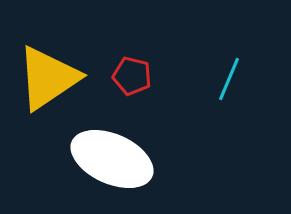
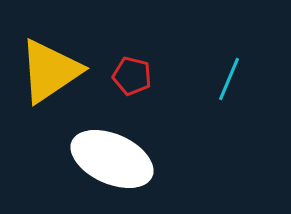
yellow triangle: moved 2 px right, 7 px up
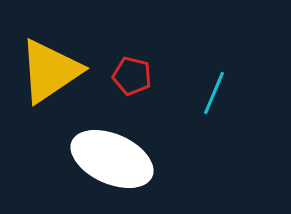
cyan line: moved 15 px left, 14 px down
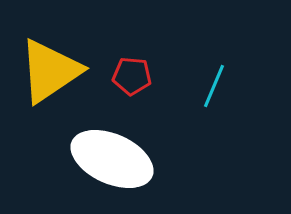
red pentagon: rotated 9 degrees counterclockwise
cyan line: moved 7 px up
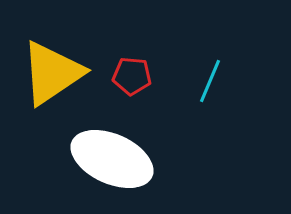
yellow triangle: moved 2 px right, 2 px down
cyan line: moved 4 px left, 5 px up
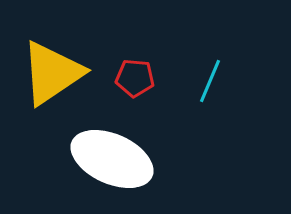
red pentagon: moved 3 px right, 2 px down
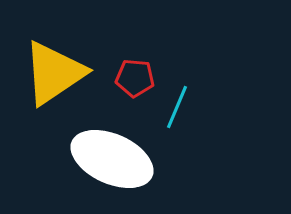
yellow triangle: moved 2 px right
cyan line: moved 33 px left, 26 px down
